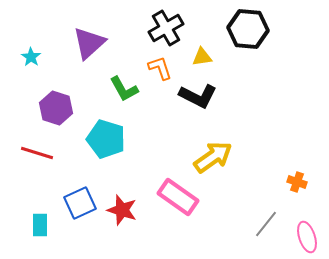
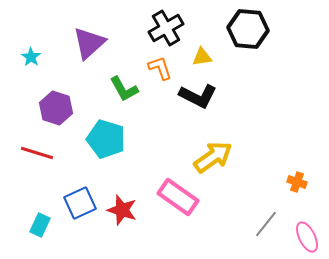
cyan rectangle: rotated 25 degrees clockwise
pink ellipse: rotated 8 degrees counterclockwise
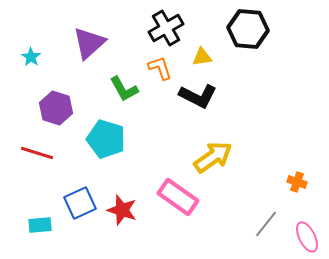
cyan rectangle: rotated 60 degrees clockwise
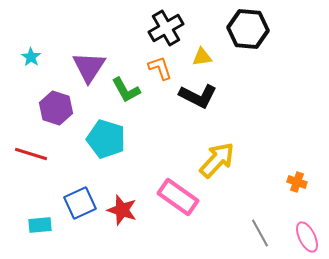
purple triangle: moved 24 px down; rotated 15 degrees counterclockwise
green L-shape: moved 2 px right, 1 px down
red line: moved 6 px left, 1 px down
yellow arrow: moved 4 px right, 3 px down; rotated 12 degrees counterclockwise
gray line: moved 6 px left, 9 px down; rotated 68 degrees counterclockwise
